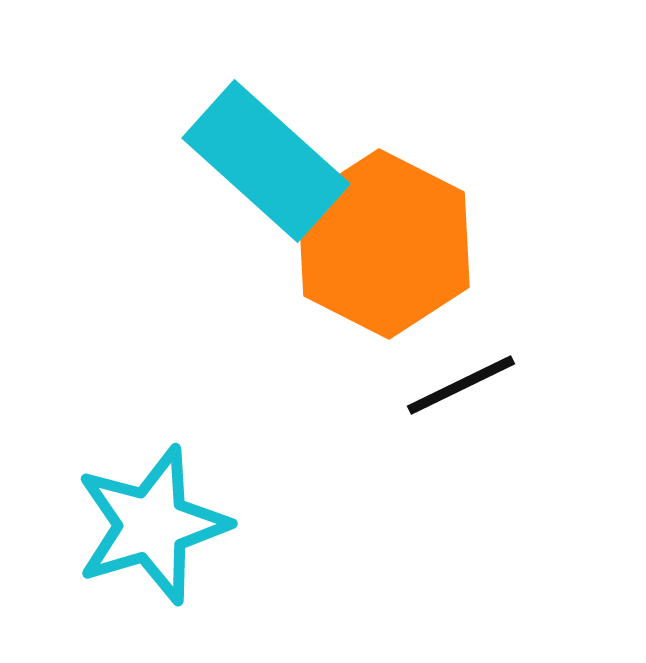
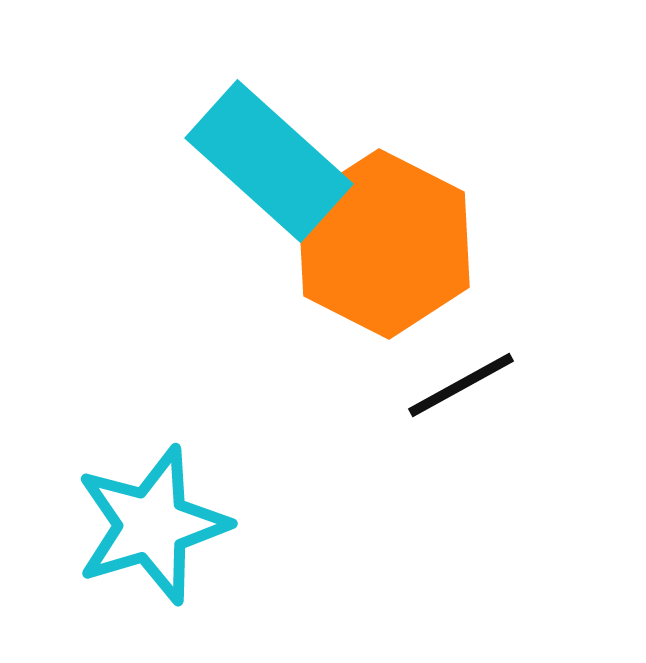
cyan rectangle: moved 3 px right
black line: rotated 3 degrees counterclockwise
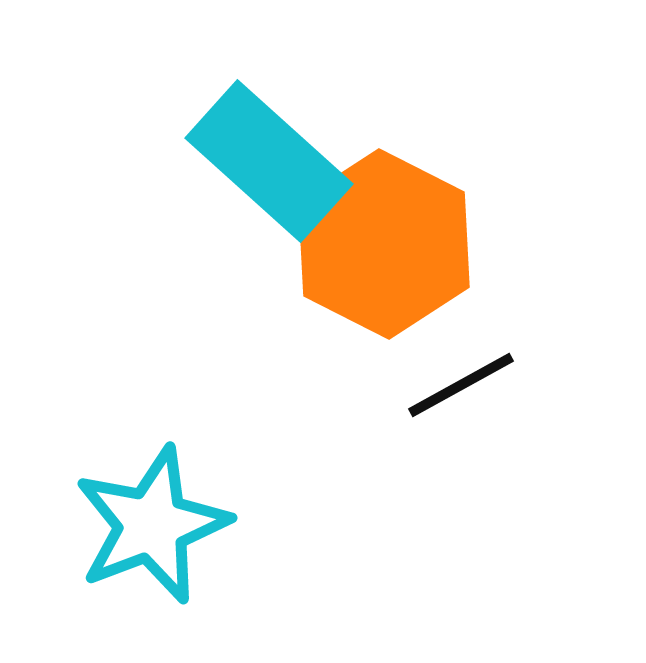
cyan star: rotated 4 degrees counterclockwise
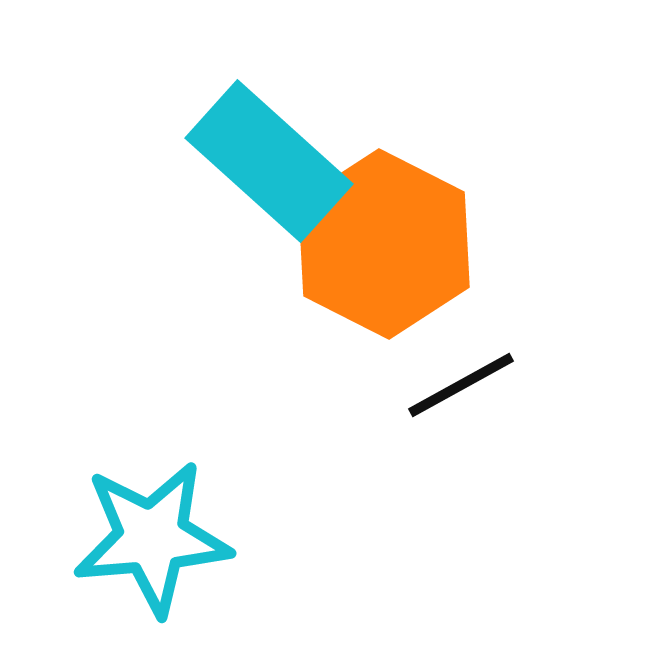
cyan star: moved 13 px down; rotated 16 degrees clockwise
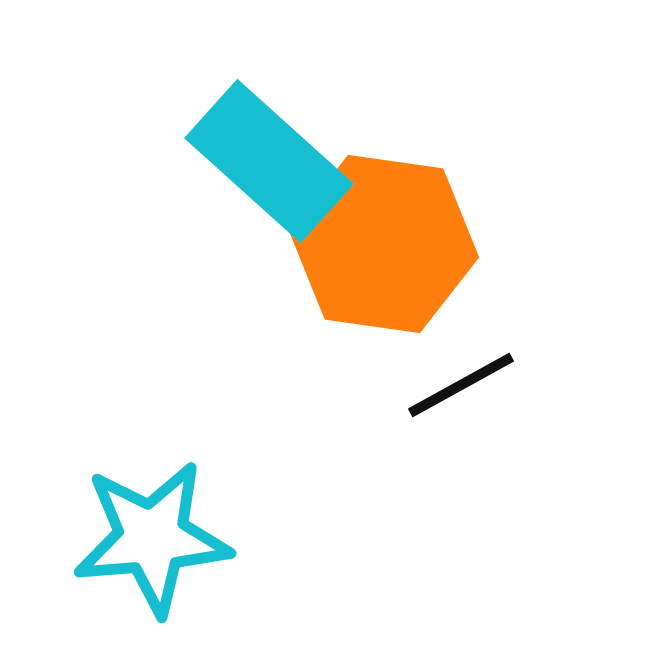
orange hexagon: rotated 19 degrees counterclockwise
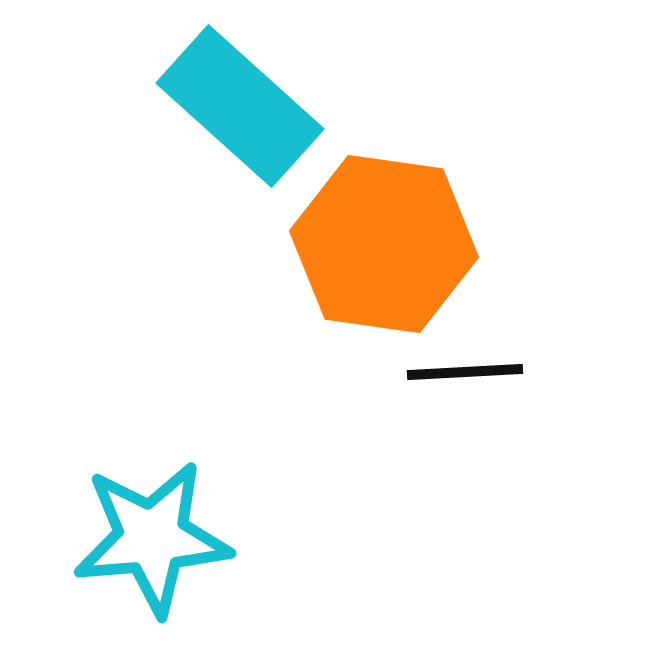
cyan rectangle: moved 29 px left, 55 px up
black line: moved 4 px right, 13 px up; rotated 26 degrees clockwise
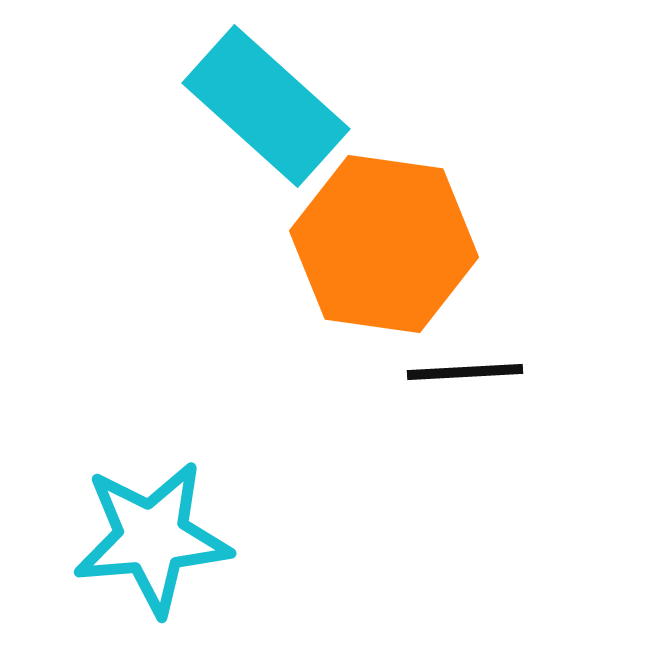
cyan rectangle: moved 26 px right
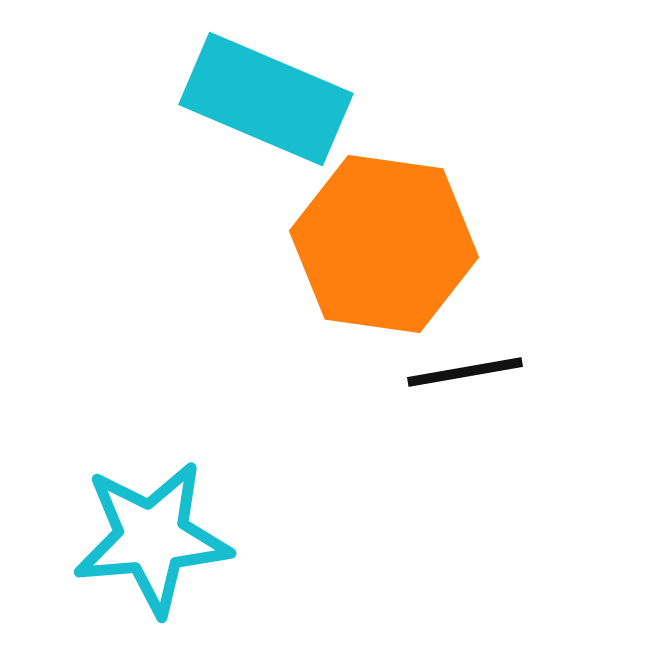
cyan rectangle: moved 7 px up; rotated 19 degrees counterclockwise
black line: rotated 7 degrees counterclockwise
